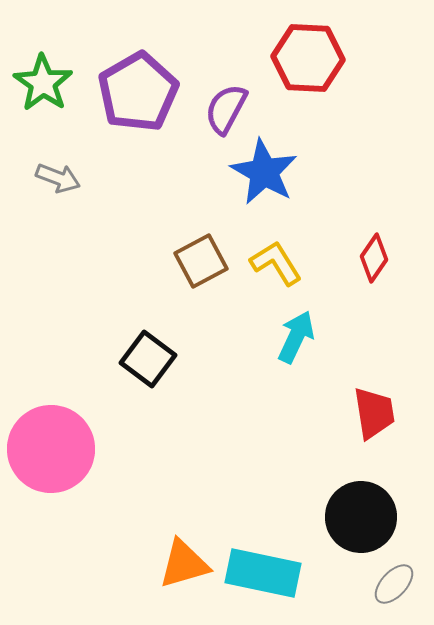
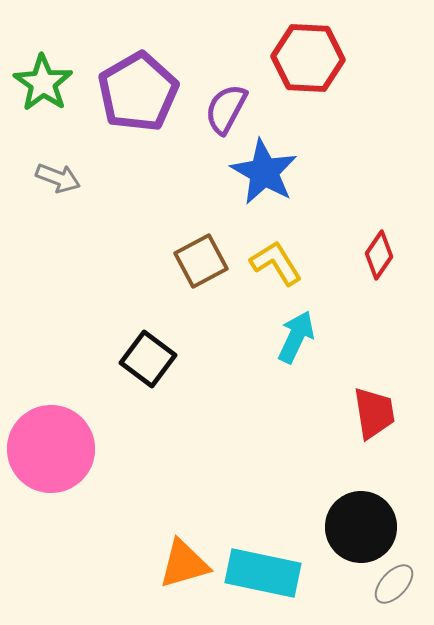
red diamond: moved 5 px right, 3 px up
black circle: moved 10 px down
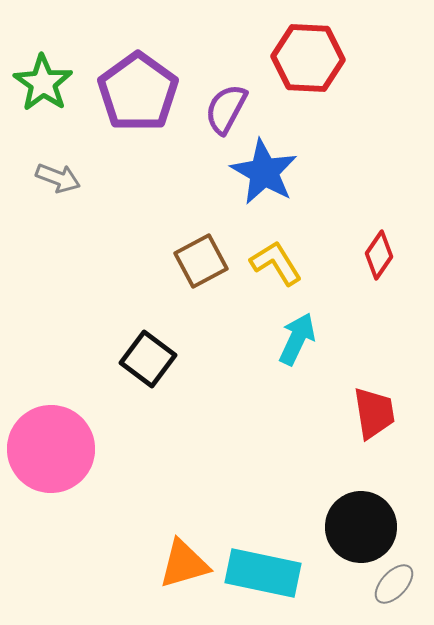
purple pentagon: rotated 6 degrees counterclockwise
cyan arrow: moved 1 px right, 2 px down
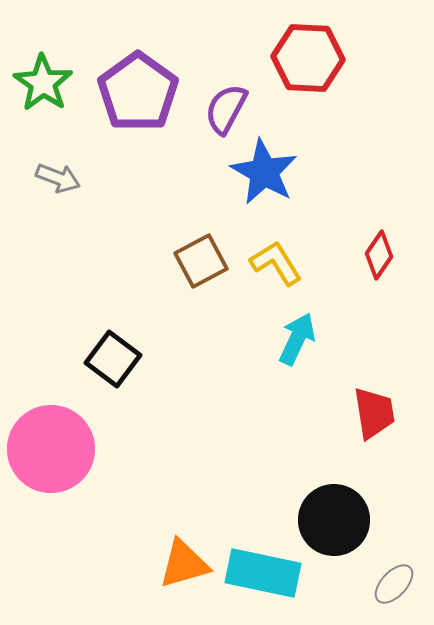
black square: moved 35 px left
black circle: moved 27 px left, 7 px up
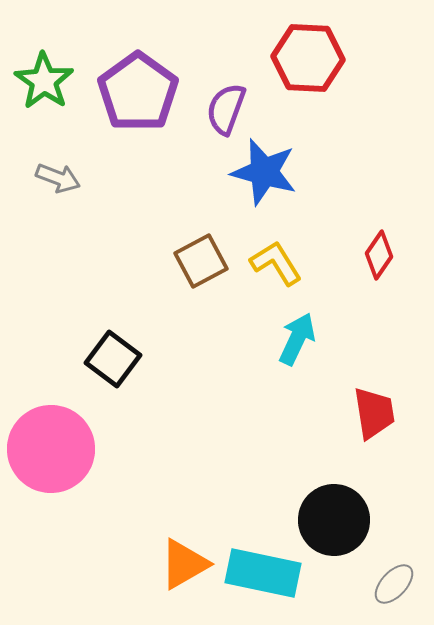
green star: moved 1 px right, 2 px up
purple semicircle: rotated 8 degrees counterclockwise
blue star: rotated 14 degrees counterclockwise
orange triangle: rotated 14 degrees counterclockwise
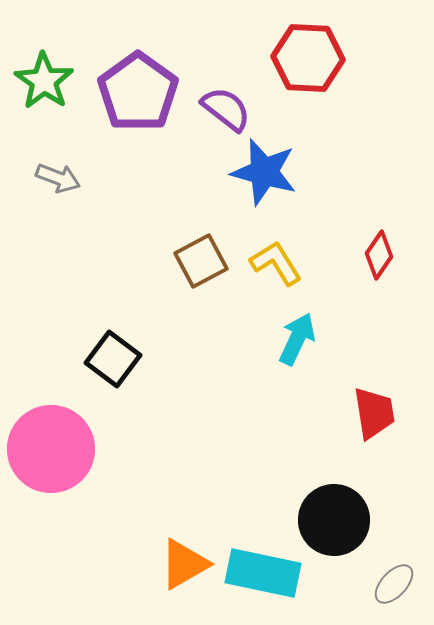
purple semicircle: rotated 108 degrees clockwise
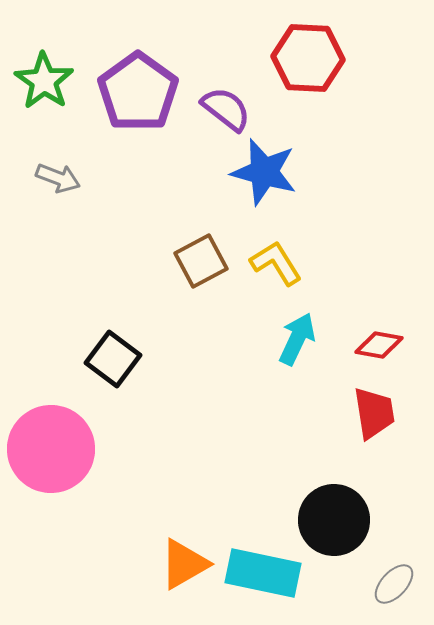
red diamond: moved 90 px down; rotated 66 degrees clockwise
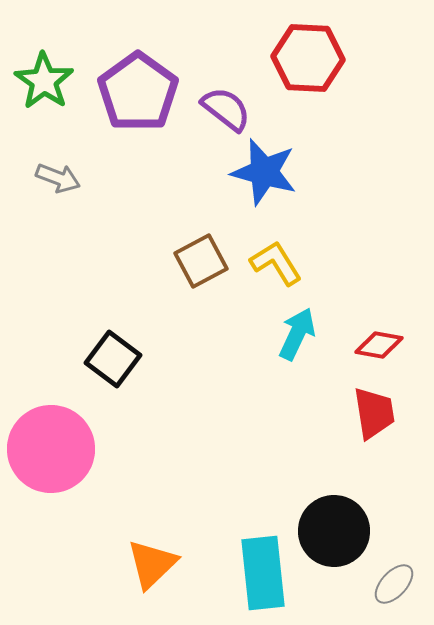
cyan arrow: moved 5 px up
black circle: moved 11 px down
orange triangle: moved 32 px left; rotated 14 degrees counterclockwise
cyan rectangle: rotated 72 degrees clockwise
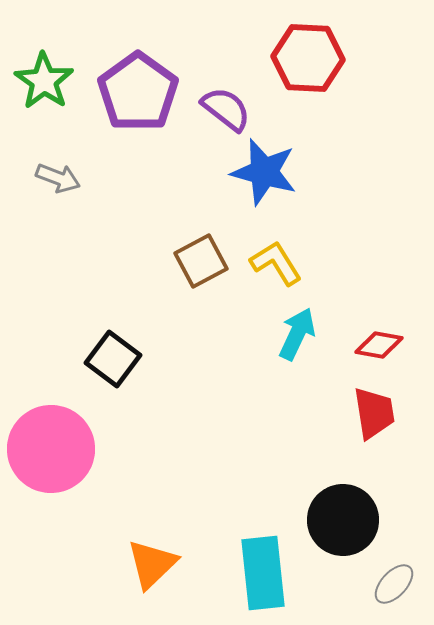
black circle: moved 9 px right, 11 px up
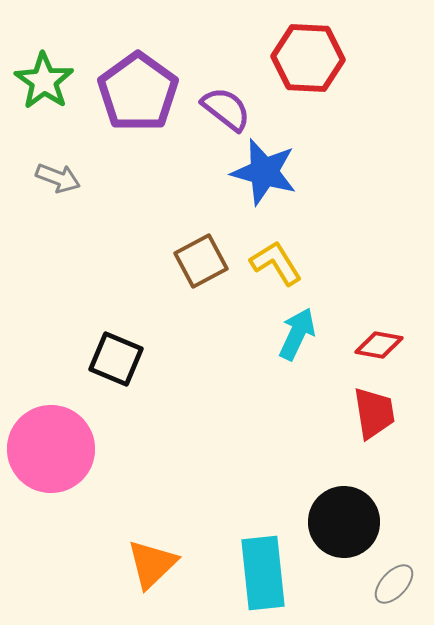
black square: moved 3 px right; rotated 14 degrees counterclockwise
black circle: moved 1 px right, 2 px down
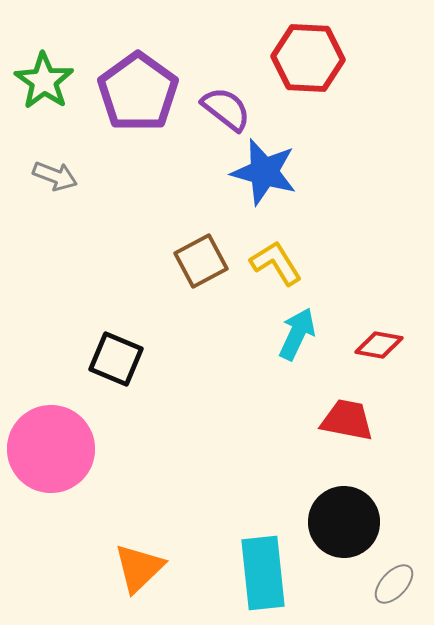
gray arrow: moved 3 px left, 2 px up
red trapezoid: moved 27 px left, 7 px down; rotated 70 degrees counterclockwise
orange triangle: moved 13 px left, 4 px down
